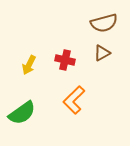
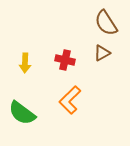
brown semicircle: moved 2 px right; rotated 72 degrees clockwise
yellow arrow: moved 4 px left, 2 px up; rotated 24 degrees counterclockwise
orange L-shape: moved 4 px left
green semicircle: rotated 72 degrees clockwise
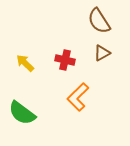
brown semicircle: moved 7 px left, 2 px up
yellow arrow: rotated 132 degrees clockwise
orange L-shape: moved 8 px right, 3 px up
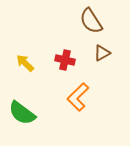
brown semicircle: moved 8 px left
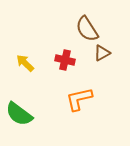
brown semicircle: moved 4 px left, 8 px down
orange L-shape: moved 1 px right, 2 px down; rotated 32 degrees clockwise
green semicircle: moved 3 px left, 1 px down
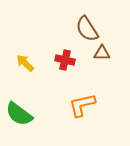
brown triangle: rotated 30 degrees clockwise
orange L-shape: moved 3 px right, 6 px down
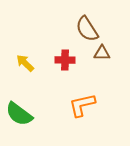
red cross: rotated 12 degrees counterclockwise
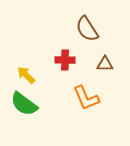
brown triangle: moved 3 px right, 11 px down
yellow arrow: moved 1 px right, 12 px down
orange L-shape: moved 4 px right, 7 px up; rotated 100 degrees counterclockwise
green semicircle: moved 5 px right, 10 px up
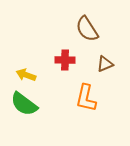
brown triangle: rotated 24 degrees counterclockwise
yellow arrow: rotated 24 degrees counterclockwise
orange L-shape: rotated 36 degrees clockwise
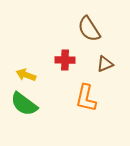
brown semicircle: moved 2 px right
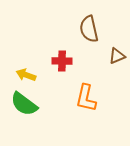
brown semicircle: rotated 20 degrees clockwise
red cross: moved 3 px left, 1 px down
brown triangle: moved 12 px right, 8 px up
